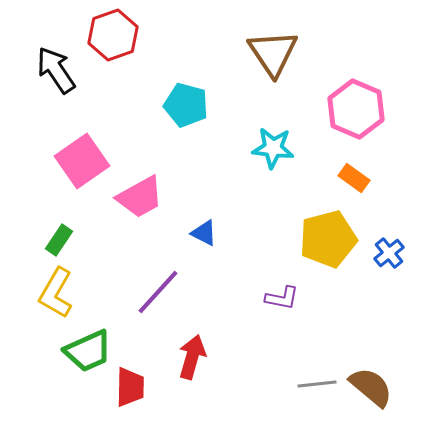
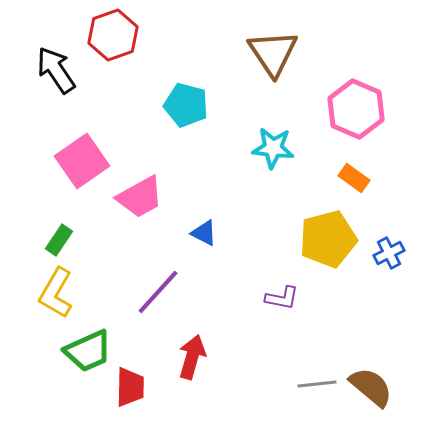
blue cross: rotated 12 degrees clockwise
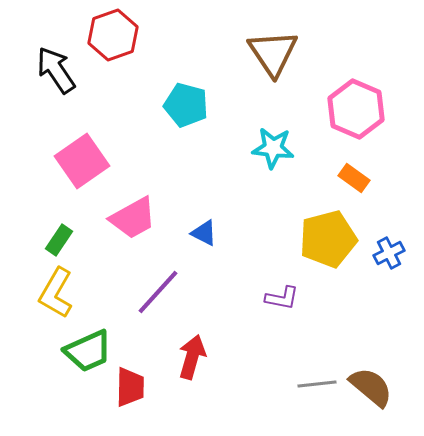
pink trapezoid: moved 7 px left, 21 px down
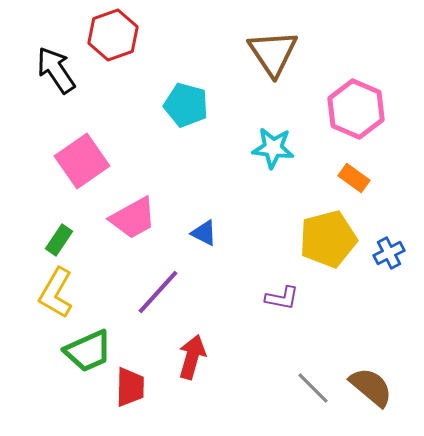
gray line: moved 4 px left, 4 px down; rotated 51 degrees clockwise
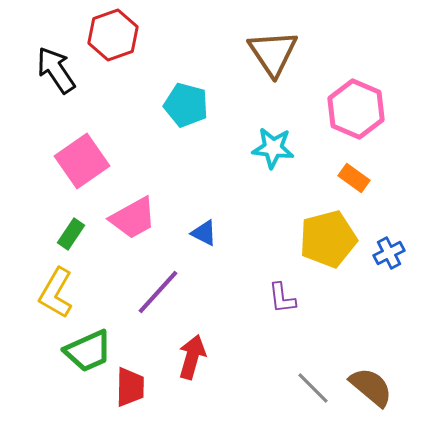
green rectangle: moved 12 px right, 6 px up
purple L-shape: rotated 72 degrees clockwise
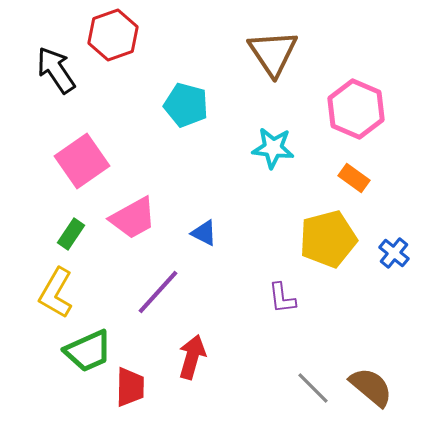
blue cross: moved 5 px right; rotated 24 degrees counterclockwise
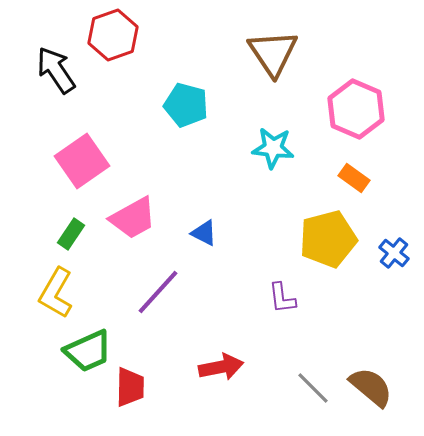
red arrow: moved 29 px right, 10 px down; rotated 63 degrees clockwise
